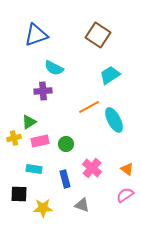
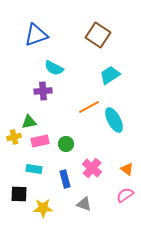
green triangle: rotated 21 degrees clockwise
yellow cross: moved 1 px up
gray triangle: moved 2 px right, 1 px up
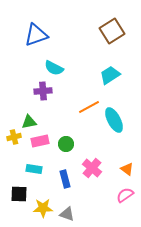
brown square: moved 14 px right, 4 px up; rotated 25 degrees clockwise
gray triangle: moved 17 px left, 10 px down
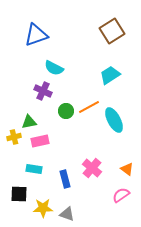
purple cross: rotated 30 degrees clockwise
green circle: moved 33 px up
pink semicircle: moved 4 px left
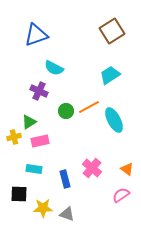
purple cross: moved 4 px left
green triangle: rotated 21 degrees counterclockwise
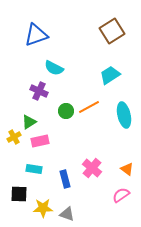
cyan ellipse: moved 10 px right, 5 px up; rotated 15 degrees clockwise
yellow cross: rotated 16 degrees counterclockwise
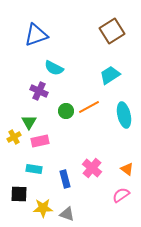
green triangle: rotated 28 degrees counterclockwise
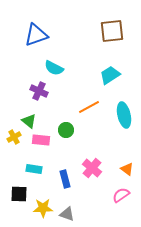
brown square: rotated 25 degrees clockwise
green circle: moved 19 px down
green triangle: moved 1 px up; rotated 21 degrees counterclockwise
pink rectangle: moved 1 px right, 1 px up; rotated 18 degrees clockwise
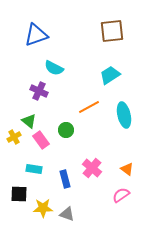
pink rectangle: rotated 48 degrees clockwise
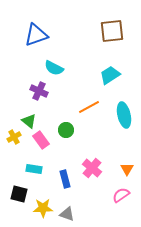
orange triangle: rotated 24 degrees clockwise
black square: rotated 12 degrees clockwise
